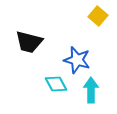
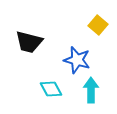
yellow square: moved 9 px down
cyan diamond: moved 5 px left, 5 px down
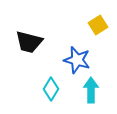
yellow square: rotated 18 degrees clockwise
cyan diamond: rotated 60 degrees clockwise
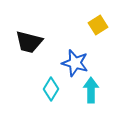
blue star: moved 2 px left, 3 px down
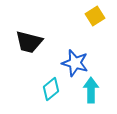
yellow square: moved 3 px left, 9 px up
cyan diamond: rotated 20 degrees clockwise
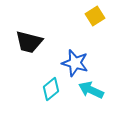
cyan arrow: rotated 65 degrees counterclockwise
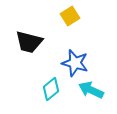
yellow square: moved 25 px left
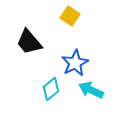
yellow square: rotated 24 degrees counterclockwise
black trapezoid: rotated 36 degrees clockwise
blue star: rotated 28 degrees clockwise
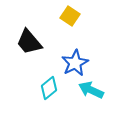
cyan diamond: moved 2 px left, 1 px up
